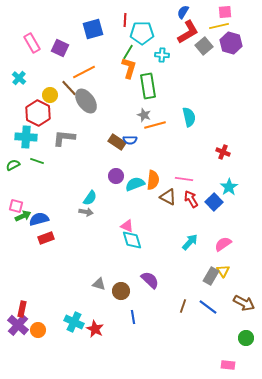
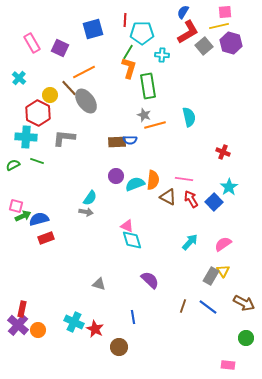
brown rectangle at (117, 142): rotated 36 degrees counterclockwise
brown circle at (121, 291): moved 2 px left, 56 px down
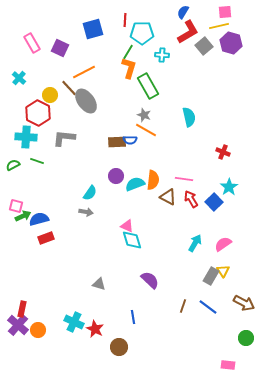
green rectangle at (148, 86): rotated 20 degrees counterclockwise
orange line at (155, 125): moved 9 px left, 5 px down; rotated 45 degrees clockwise
cyan semicircle at (90, 198): moved 5 px up
cyan arrow at (190, 242): moved 5 px right, 1 px down; rotated 12 degrees counterclockwise
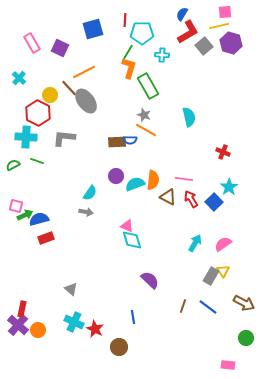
blue semicircle at (183, 12): moved 1 px left, 2 px down
green arrow at (23, 216): moved 2 px right, 1 px up
gray triangle at (99, 284): moved 28 px left, 5 px down; rotated 24 degrees clockwise
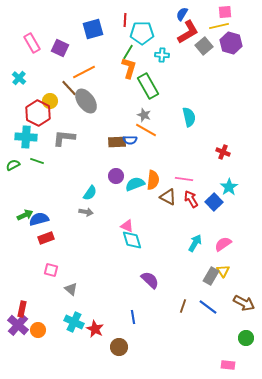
yellow circle at (50, 95): moved 6 px down
pink square at (16, 206): moved 35 px right, 64 px down
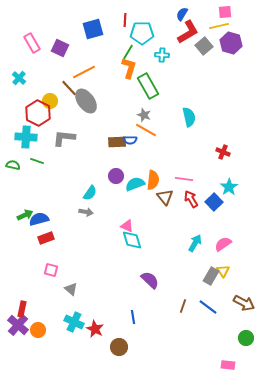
green semicircle at (13, 165): rotated 40 degrees clockwise
brown triangle at (168, 197): moved 3 px left; rotated 24 degrees clockwise
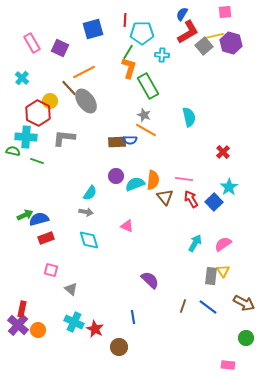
yellow line at (219, 26): moved 5 px left, 10 px down
cyan cross at (19, 78): moved 3 px right
red cross at (223, 152): rotated 24 degrees clockwise
green semicircle at (13, 165): moved 14 px up
cyan diamond at (132, 240): moved 43 px left
gray rectangle at (211, 276): rotated 24 degrees counterclockwise
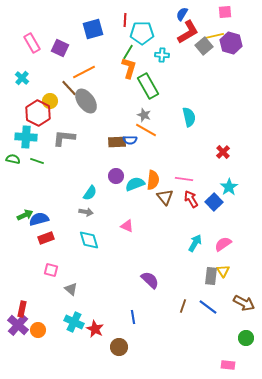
green semicircle at (13, 151): moved 8 px down
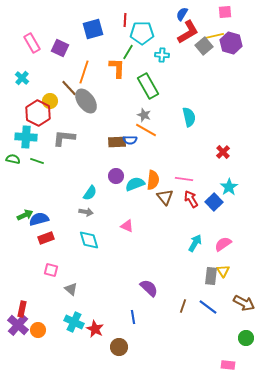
orange L-shape at (129, 68): moved 12 px left; rotated 15 degrees counterclockwise
orange line at (84, 72): rotated 45 degrees counterclockwise
purple semicircle at (150, 280): moved 1 px left, 8 px down
